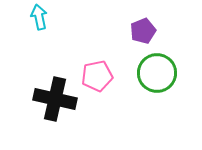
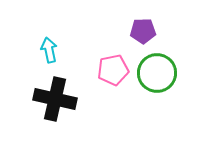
cyan arrow: moved 10 px right, 33 px down
purple pentagon: rotated 20 degrees clockwise
pink pentagon: moved 16 px right, 6 px up
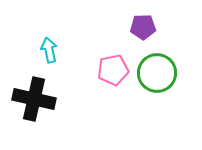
purple pentagon: moved 4 px up
black cross: moved 21 px left
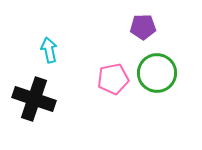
pink pentagon: moved 9 px down
black cross: rotated 6 degrees clockwise
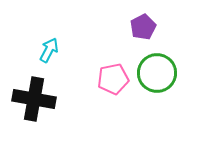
purple pentagon: rotated 25 degrees counterclockwise
cyan arrow: rotated 40 degrees clockwise
black cross: rotated 9 degrees counterclockwise
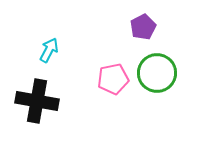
black cross: moved 3 px right, 2 px down
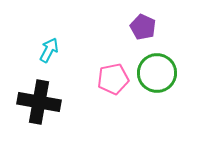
purple pentagon: rotated 20 degrees counterclockwise
black cross: moved 2 px right, 1 px down
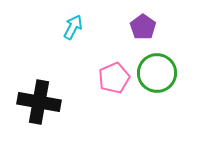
purple pentagon: rotated 10 degrees clockwise
cyan arrow: moved 24 px right, 23 px up
pink pentagon: moved 1 px right, 1 px up; rotated 12 degrees counterclockwise
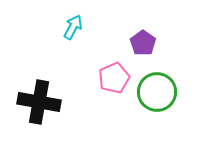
purple pentagon: moved 16 px down
green circle: moved 19 px down
